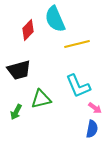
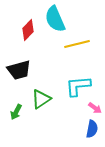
cyan L-shape: rotated 108 degrees clockwise
green triangle: rotated 20 degrees counterclockwise
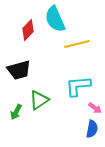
green triangle: moved 2 px left, 1 px down
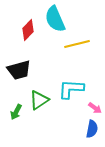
cyan L-shape: moved 7 px left, 3 px down; rotated 8 degrees clockwise
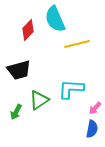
pink arrow: rotated 96 degrees clockwise
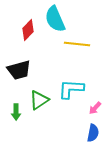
yellow line: rotated 20 degrees clockwise
green arrow: rotated 28 degrees counterclockwise
blue semicircle: moved 1 px right, 4 px down
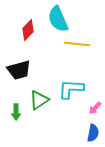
cyan semicircle: moved 3 px right
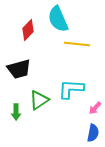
black trapezoid: moved 1 px up
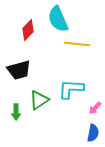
black trapezoid: moved 1 px down
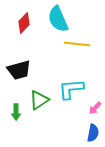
red diamond: moved 4 px left, 7 px up
cyan L-shape: rotated 8 degrees counterclockwise
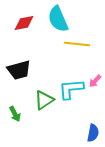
red diamond: rotated 35 degrees clockwise
green triangle: moved 5 px right
pink arrow: moved 27 px up
green arrow: moved 1 px left, 2 px down; rotated 28 degrees counterclockwise
